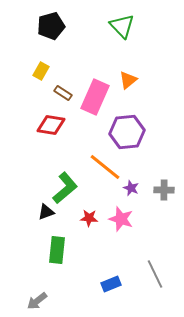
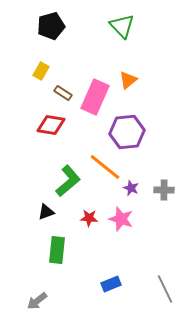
green L-shape: moved 3 px right, 7 px up
gray line: moved 10 px right, 15 px down
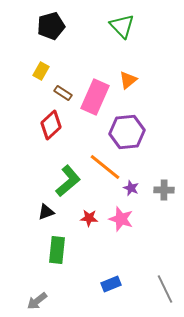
red diamond: rotated 52 degrees counterclockwise
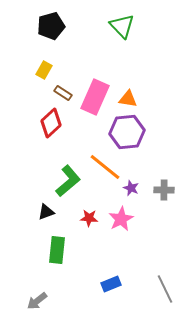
yellow rectangle: moved 3 px right, 1 px up
orange triangle: moved 19 px down; rotated 48 degrees clockwise
red diamond: moved 2 px up
pink star: rotated 25 degrees clockwise
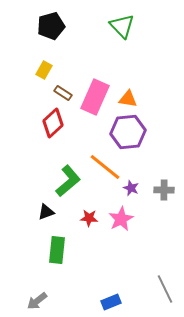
red diamond: moved 2 px right
purple hexagon: moved 1 px right
blue rectangle: moved 18 px down
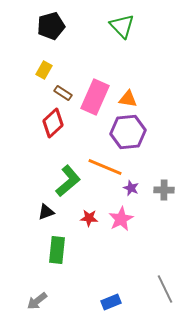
orange line: rotated 16 degrees counterclockwise
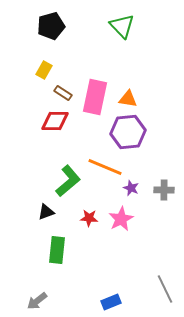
pink rectangle: rotated 12 degrees counterclockwise
red diamond: moved 2 px right, 2 px up; rotated 44 degrees clockwise
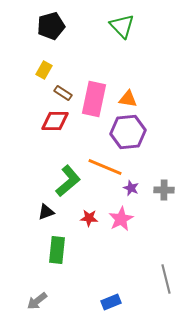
pink rectangle: moved 1 px left, 2 px down
gray line: moved 1 px right, 10 px up; rotated 12 degrees clockwise
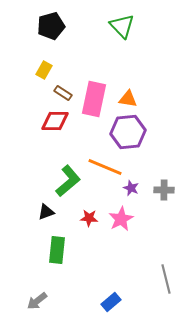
blue rectangle: rotated 18 degrees counterclockwise
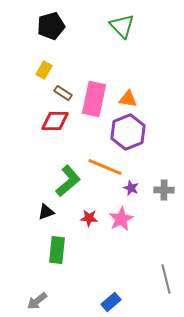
purple hexagon: rotated 16 degrees counterclockwise
